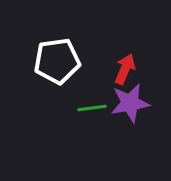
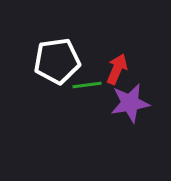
red arrow: moved 8 px left
green line: moved 5 px left, 23 px up
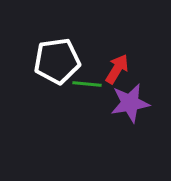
red arrow: rotated 8 degrees clockwise
green line: moved 1 px up; rotated 12 degrees clockwise
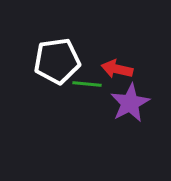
red arrow: rotated 108 degrees counterclockwise
purple star: rotated 18 degrees counterclockwise
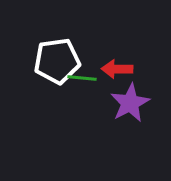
red arrow: rotated 12 degrees counterclockwise
green line: moved 5 px left, 6 px up
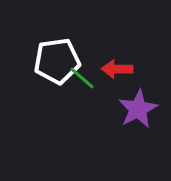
green line: rotated 36 degrees clockwise
purple star: moved 8 px right, 6 px down
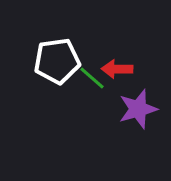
green line: moved 10 px right
purple star: rotated 12 degrees clockwise
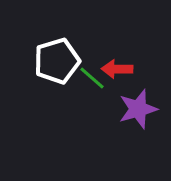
white pentagon: rotated 9 degrees counterclockwise
